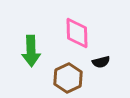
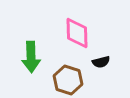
green arrow: moved 6 px down
brown hexagon: moved 2 px down; rotated 16 degrees counterclockwise
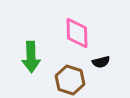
brown hexagon: moved 2 px right
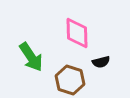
green arrow: rotated 32 degrees counterclockwise
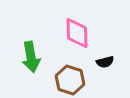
green arrow: rotated 24 degrees clockwise
black semicircle: moved 4 px right
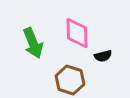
green arrow: moved 2 px right, 14 px up; rotated 12 degrees counterclockwise
black semicircle: moved 2 px left, 6 px up
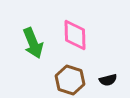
pink diamond: moved 2 px left, 2 px down
black semicircle: moved 5 px right, 24 px down
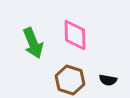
black semicircle: rotated 24 degrees clockwise
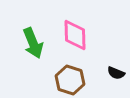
black semicircle: moved 8 px right, 7 px up; rotated 12 degrees clockwise
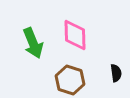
black semicircle: rotated 120 degrees counterclockwise
